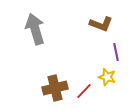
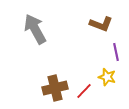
gray arrow: rotated 12 degrees counterclockwise
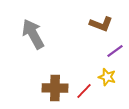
gray arrow: moved 2 px left, 5 px down
purple line: moved 1 px left, 1 px up; rotated 66 degrees clockwise
brown cross: rotated 15 degrees clockwise
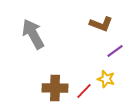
yellow star: moved 1 px left, 2 px down
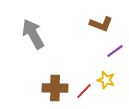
yellow star: moved 1 px down
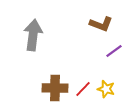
gray arrow: moved 1 px down; rotated 36 degrees clockwise
purple line: moved 1 px left
yellow star: moved 9 px down
red line: moved 1 px left, 2 px up
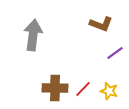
purple line: moved 1 px right, 2 px down
yellow star: moved 3 px right, 2 px down
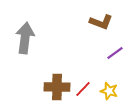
brown L-shape: moved 2 px up
gray arrow: moved 8 px left, 3 px down
brown cross: moved 2 px right, 1 px up
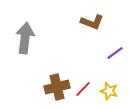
brown L-shape: moved 9 px left
brown cross: rotated 15 degrees counterclockwise
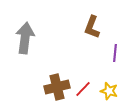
brown L-shape: moved 5 px down; rotated 90 degrees clockwise
purple line: rotated 48 degrees counterclockwise
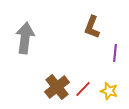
brown cross: rotated 25 degrees counterclockwise
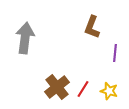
red line: rotated 12 degrees counterclockwise
